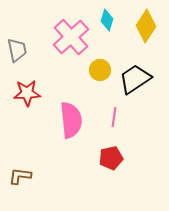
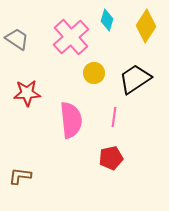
gray trapezoid: moved 11 px up; rotated 45 degrees counterclockwise
yellow circle: moved 6 px left, 3 px down
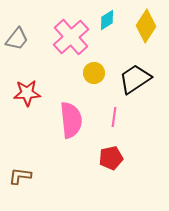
cyan diamond: rotated 40 degrees clockwise
gray trapezoid: rotated 95 degrees clockwise
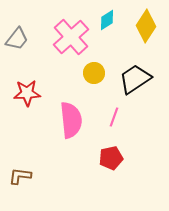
pink line: rotated 12 degrees clockwise
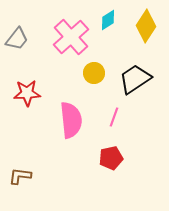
cyan diamond: moved 1 px right
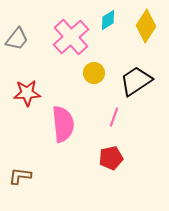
black trapezoid: moved 1 px right, 2 px down
pink semicircle: moved 8 px left, 4 px down
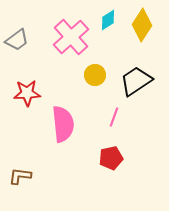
yellow diamond: moved 4 px left, 1 px up
gray trapezoid: moved 1 px down; rotated 15 degrees clockwise
yellow circle: moved 1 px right, 2 px down
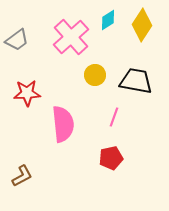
black trapezoid: rotated 44 degrees clockwise
brown L-shape: moved 2 px right; rotated 145 degrees clockwise
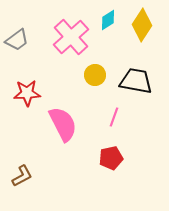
pink semicircle: rotated 21 degrees counterclockwise
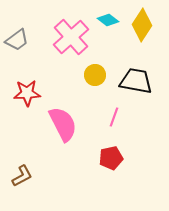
cyan diamond: rotated 70 degrees clockwise
